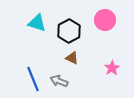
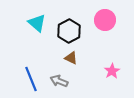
cyan triangle: rotated 24 degrees clockwise
brown triangle: moved 1 px left
pink star: moved 3 px down
blue line: moved 2 px left
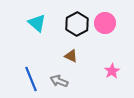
pink circle: moved 3 px down
black hexagon: moved 8 px right, 7 px up
brown triangle: moved 2 px up
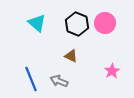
black hexagon: rotated 10 degrees counterclockwise
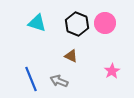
cyan triangle: rotated 24 degrees counterclockwise
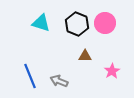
cyan triangle: moved 4 px right
brown triangle: moved 14 px right; rotated 24 degrees counterclockwise
blue line: moved 1 px left, 3 px up
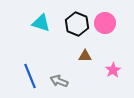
pink star: moved 1 px right, 1 px up
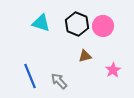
pink circle: moved 2 px left, 3 px down
brown triangle: rotated 16 degrees counterclockwise
gray arrow: rotated 24 degrees clockwise
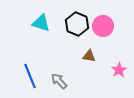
brown triangle: moved 4 px right; rotated 24 degrees clockwise
pink star: moved 6 px right
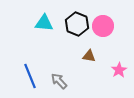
cyan triangle: moved 3 px right; rotated 12 degrees counterclockwise
